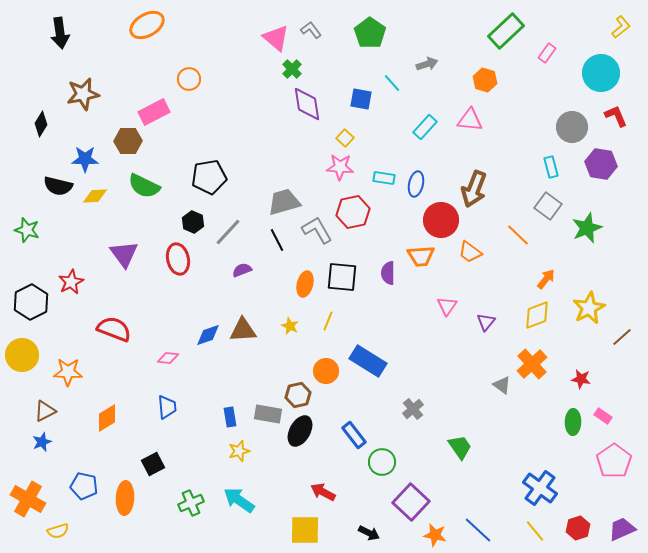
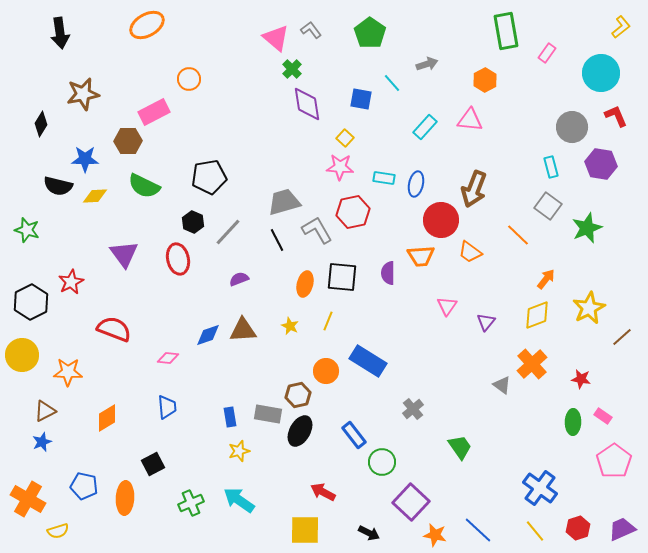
green rectangle at (506, 31): rotated 57 degrees counterclockwise
orange hexagon at (485, 80): rotated 15 degrees clockwise
purple semicircle at (242, 270): moved 3 px left, 9 px down
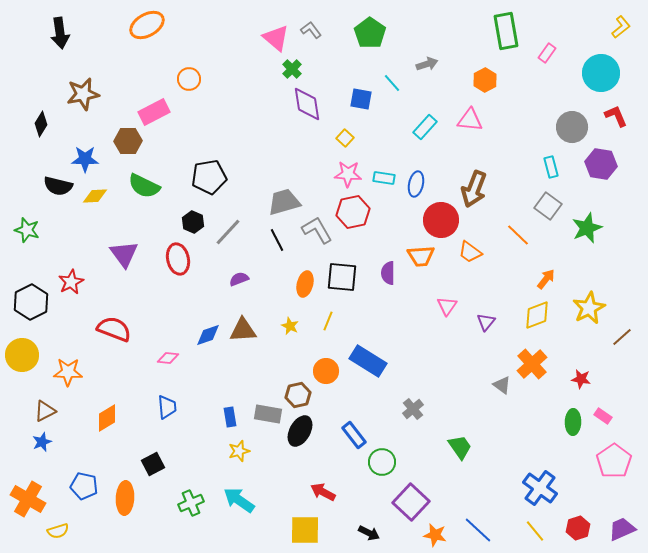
pink star at (340, 167): moved 8 px right, 7 px down
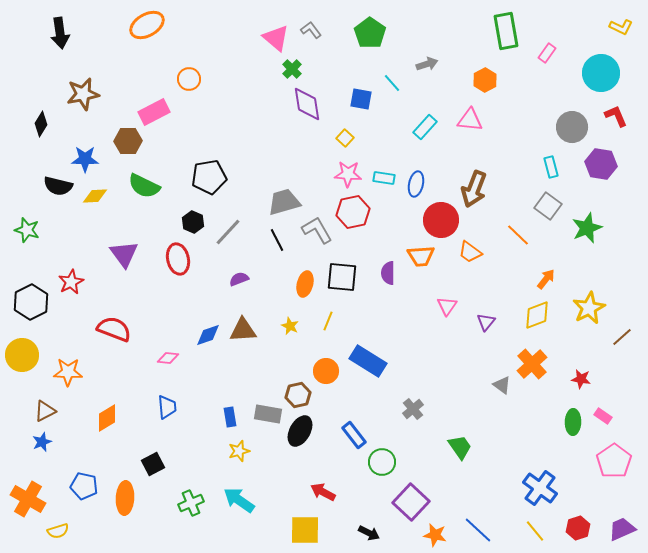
yellow L-shape at (621, 27): rotated 65 degrees clockwise
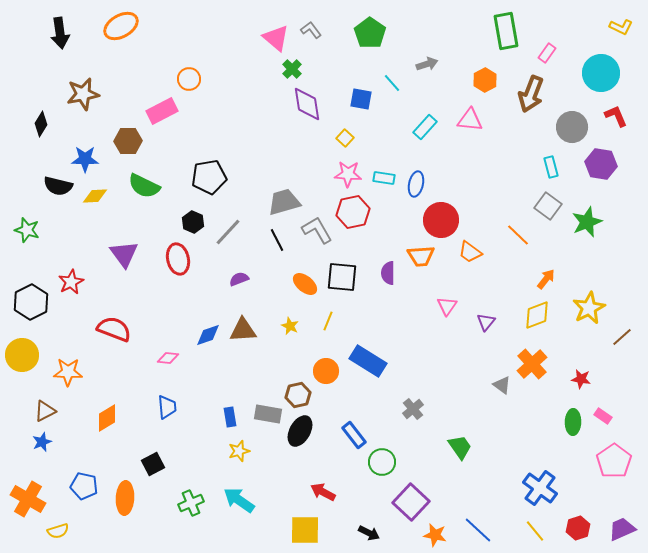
orange ellipse at (147, 25): moved 26 px left, 1 px down
pink rectangle at (154, 112): moved 8 px right, 1 px up
brown arrow at (474, 189): moved 57 px right, 95 px up
green star at (587, 228): moved 6 px up
orange ellipse at (305, 284): rotated 65 degrees counterclockwise
